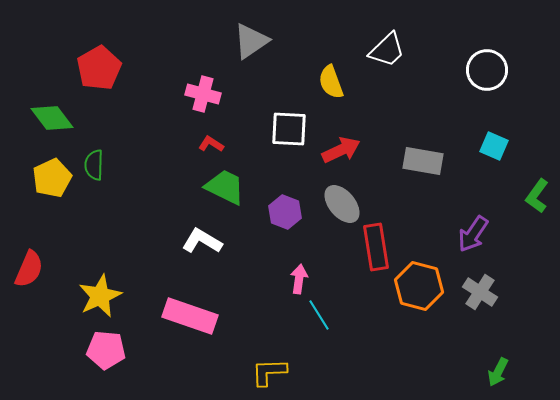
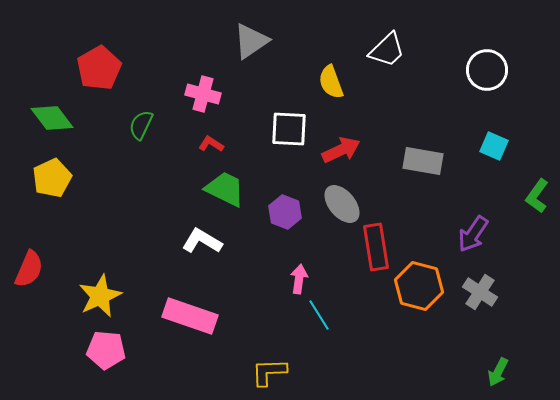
green semicircle: moved 47 px right, 40 px up; rotated 24 degrees clockwise
green trapezoid: moved 2 px down
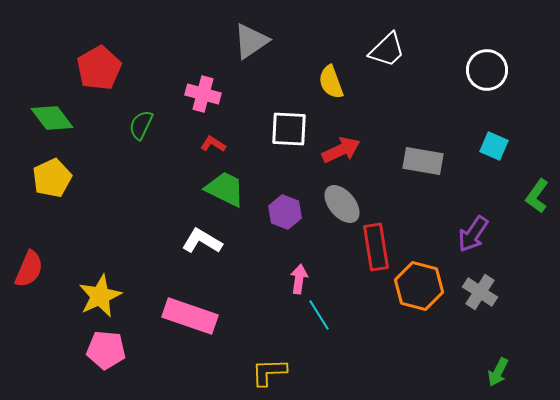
red L-shape: moved 2 px right
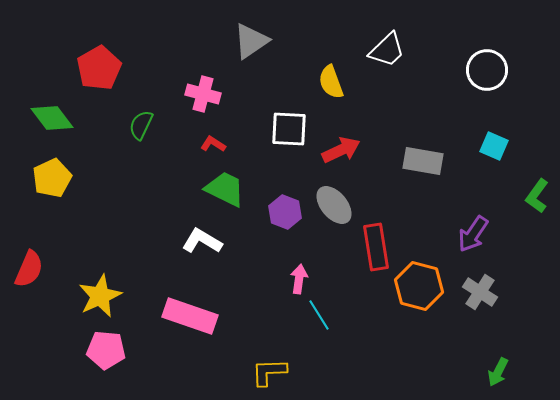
gray ellipse: moved 8 px left, 1 px down
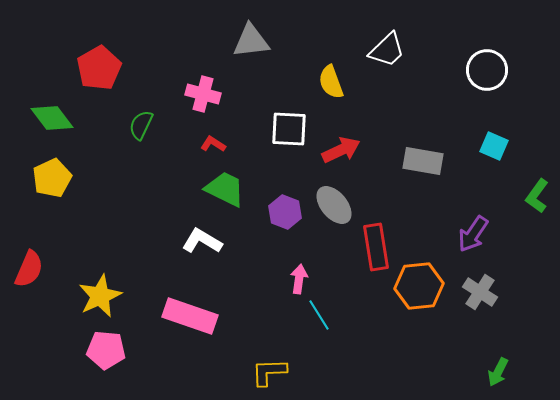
gray triangle: rotated 27 degrees clockwise
orange hexagon: rotated 21 degrees counterclockwise
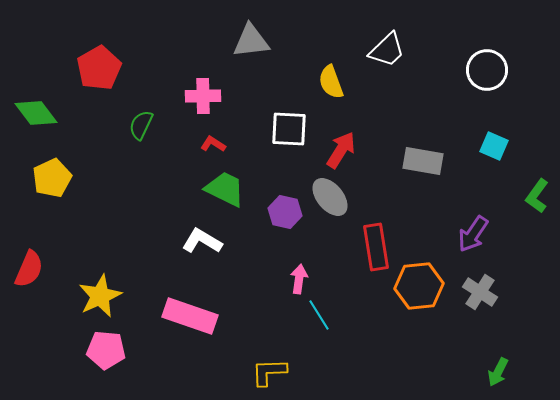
pink cross: moved 2 px down; rotated 16 degrees counterclockwise
green diamond: moved 16 px left, 5 px up
red arrow: rotated 33 degrees counterclockwise
gray ellipse: moved 4 px left, 8 px up
purple hexagon: rotated 8 degrees counterclockwise
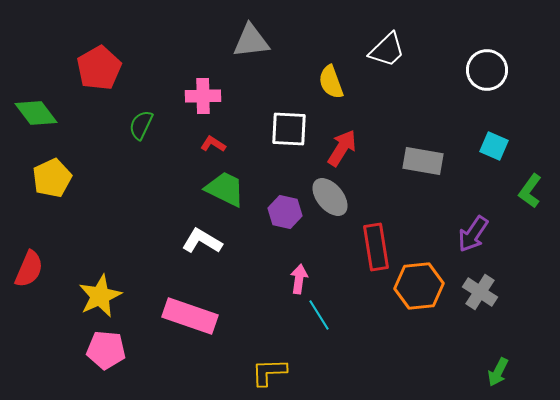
red arrow: moved 1 px right, 2 px up
green L-shape: moved 7 px left, 5 px up
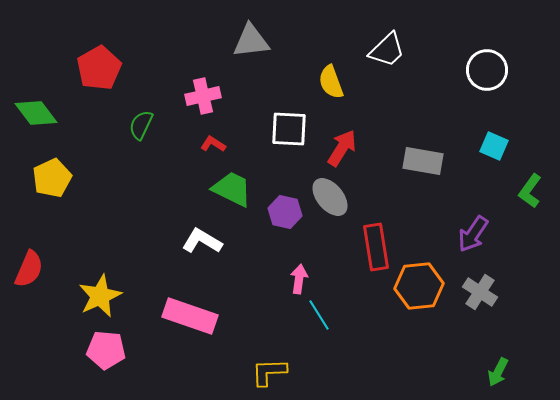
pink cross: rotated 12 degrees counterclockwise
green trapezoid: moved 7 px right
